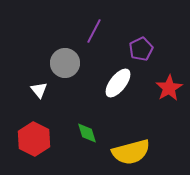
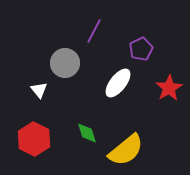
yellow semicircle: moved 5 px left, 2 px up; rotated 24 degrees counterclockwise
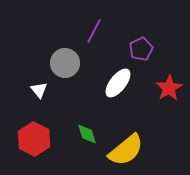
green diamond: moved 1 px down
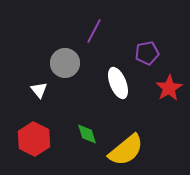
purple pentagon: moved 6 px right, 4 px down; rotated 15 degrees clockwise
white ellipse: rotated 60 degrees counterclockwise
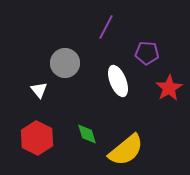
purple line: moved 12 px right, 4 px up
purple pentagon: rotated 15 degrees clockwise
white ellipse: moved 2 px up
red hexagon: moved 3 px right, 1 px up
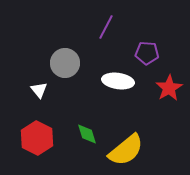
white ellipse: rotated 60 degrees counterclockwise
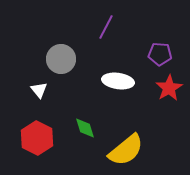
purple pentagon: moved 13 px right, 1 px down
gray circle: moved 4 px left, 4 px up
green diamond: moved 2 px left, 6 px up
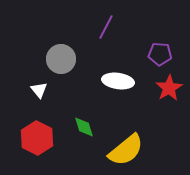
green diamond: moved 1 px left, 1 px up
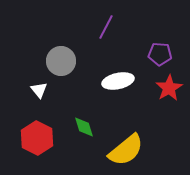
gray circle: moved 2 px down
white ellipse: rotated 20 degrees counterclockwise
